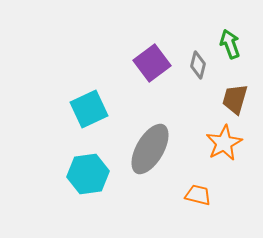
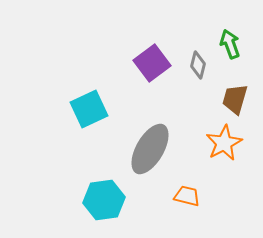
cyan hexagon: moved 16 px right, 26 px down
orange trapezoid: moved 11 px left, 1 px down
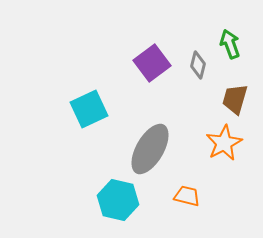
cyan hexagon: moved 14 px right; rotated 21 degrees clockwise
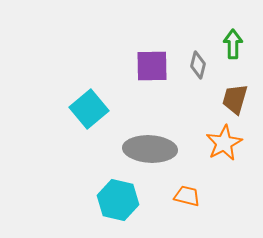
green arrow: moved 3 px right; rotated 20 degrees clockwise
purple square: moved 3 px down; rotated 36 degrees clockwise
cyan square: rotated 15 degrees counterclockwise
gray ellipse: rotated 63 degrees clockwise
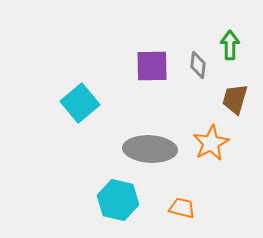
green arrow: moved 3 px left, 1 px down
gray diamond: rotated 8 degrees counterclockwise
cyan square: moved 9 px left, 6 px up
orange star: moved 13 px left
orange trapezoid: moved 5 px left, 12 px down
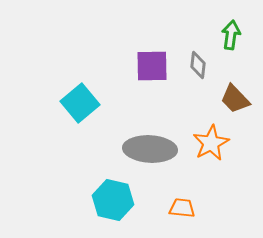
green arrow: moved 1 px right, 10 px up; rotated 8 degrees clockwise
brown trapezoid: rotated 60 degrees counterclockwise
cyan hexagon: moved 5 px left
orange trapezoid: rotated 8 degrees counterclockwise
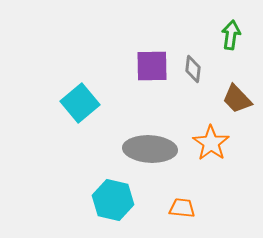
gray diamond: moved 5 px left, 4 px down
brown trapezoid: moved 2 px right
orange star: rotated 9 degrees counterclockwise
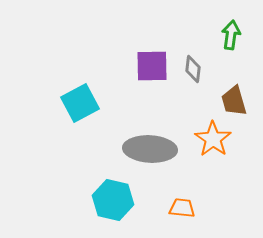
brown trapezoid: moved 3 px left, 2 px down; rotated 28 degrees clockwise
cyan square: rotated 12 degrees clockwise
orange star: moved 2 px right, 4 px up
